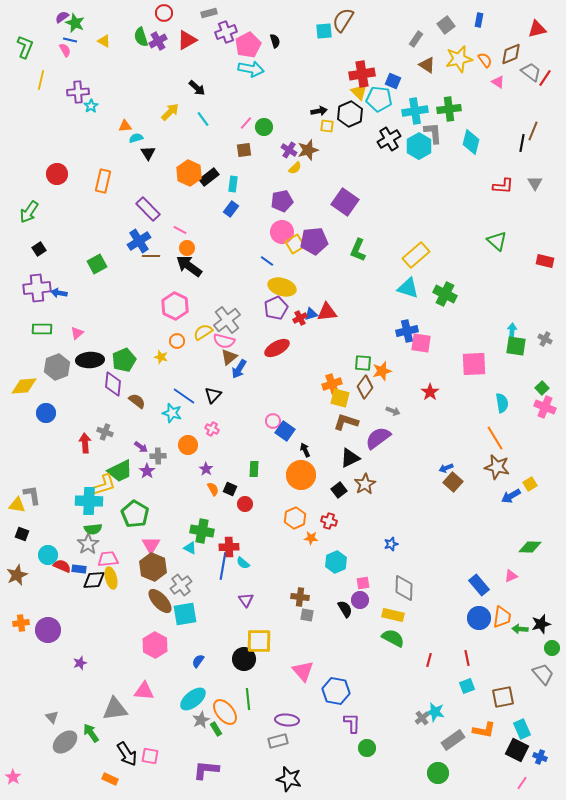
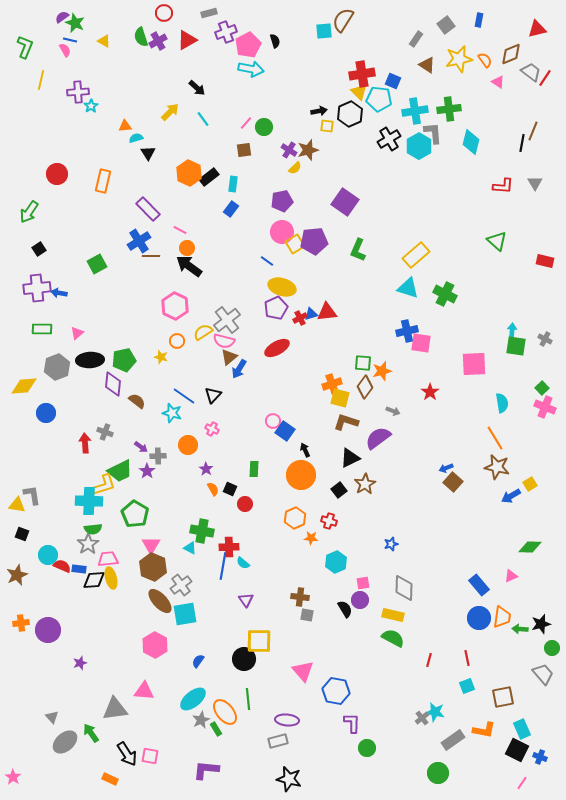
green pentagon at (124, 360): rotated 10 degrees clockwise
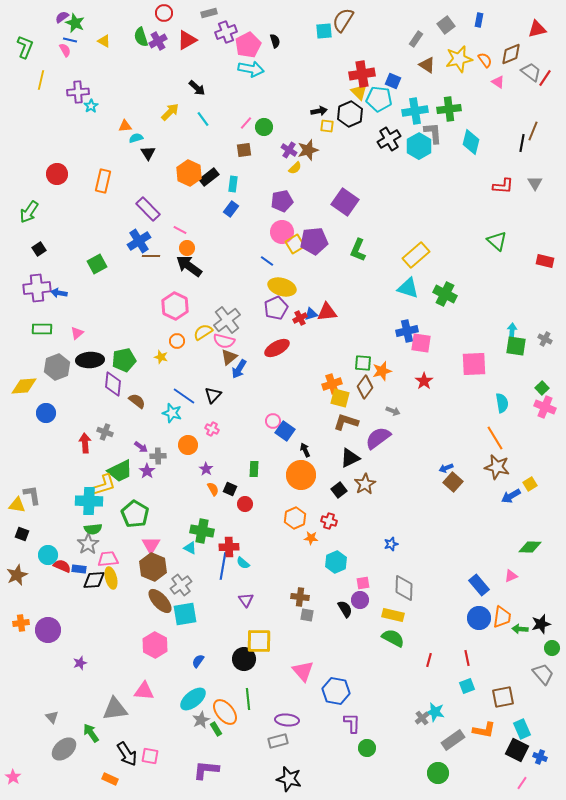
red star at (430, 392): moved 6 px left, 11 px up
gray ellipse at (65, 742): moved 1 px left, 7 px down
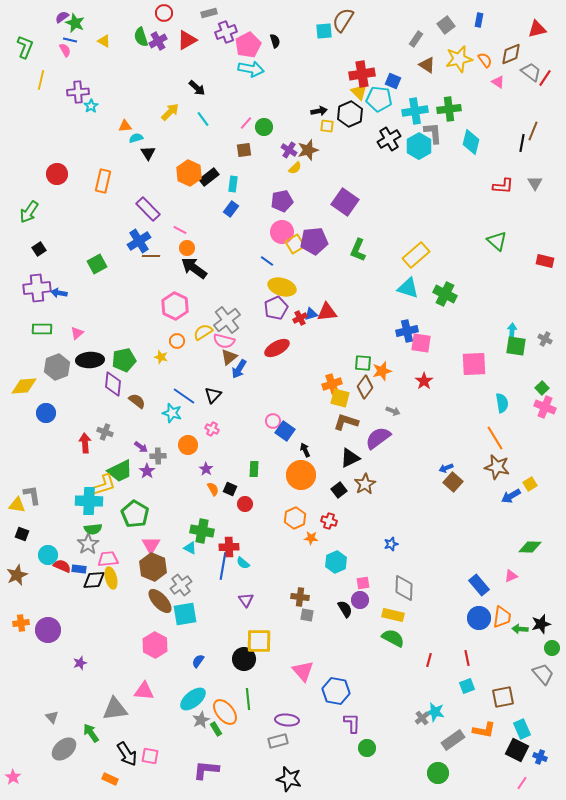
black arrow at (189, 266): moved 5 px right, 2 px down
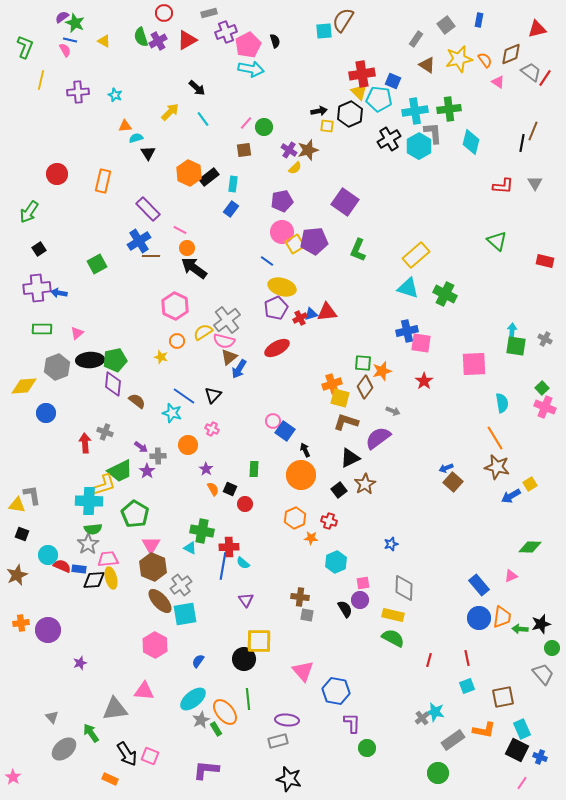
cyan star at (91, 106): moved 24 px right, 11 px up; rotated 16 degrees counterclockwise
green pentagon at (124, 360): moved 9 px left
pink square at (150, 756): rotated 12 degrees clockwise
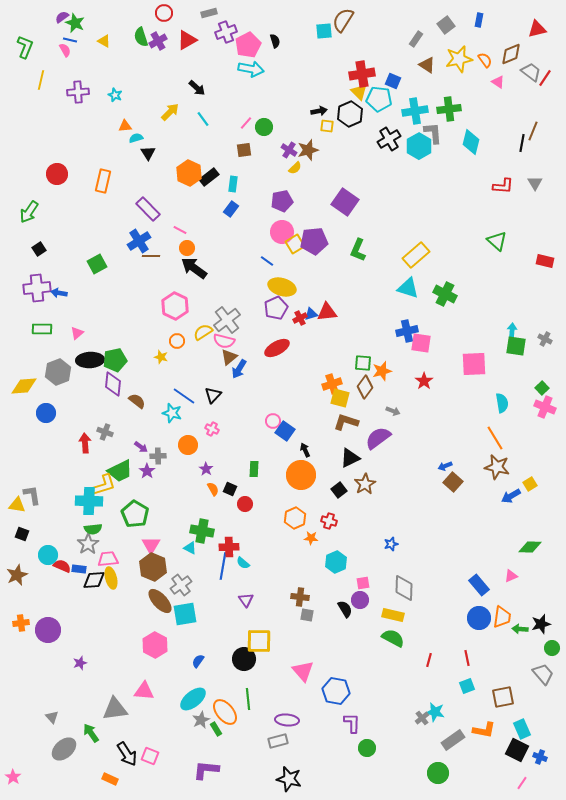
gray hexagon at (57, 367): moved 1 px right, 5 px down
blue arrow at (446, 468): moved 1 px left, 2 px up
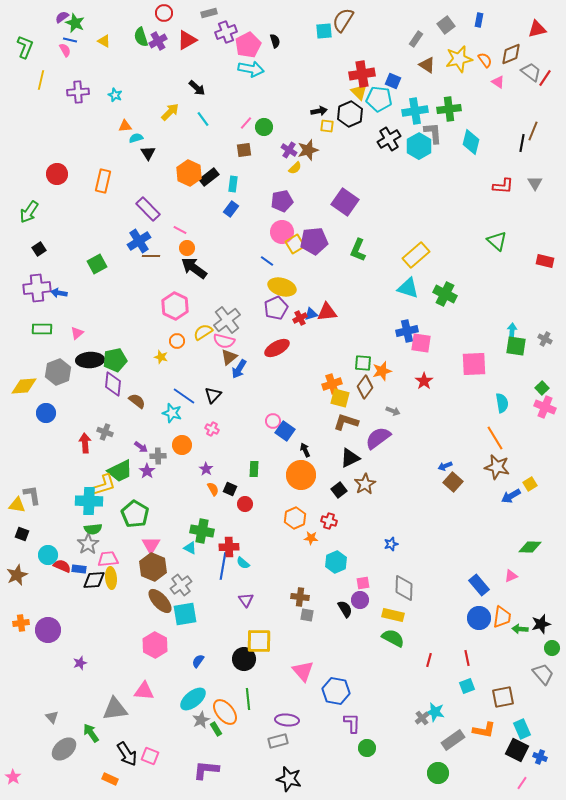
orange circle at (188, 445): moved 6 px left
yellow ellipse at (111, 578): rotated 10 degrees clockwise
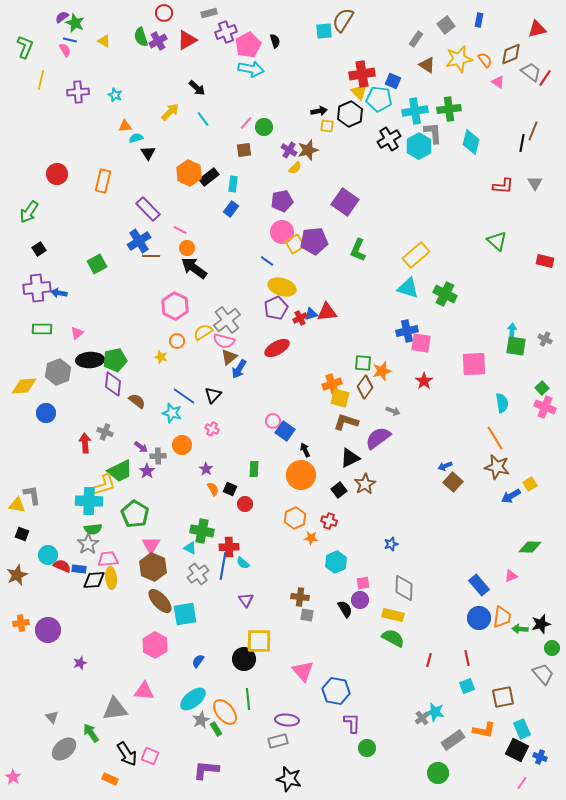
gray cross at (181, 585): moved 17 px right, 11 px up
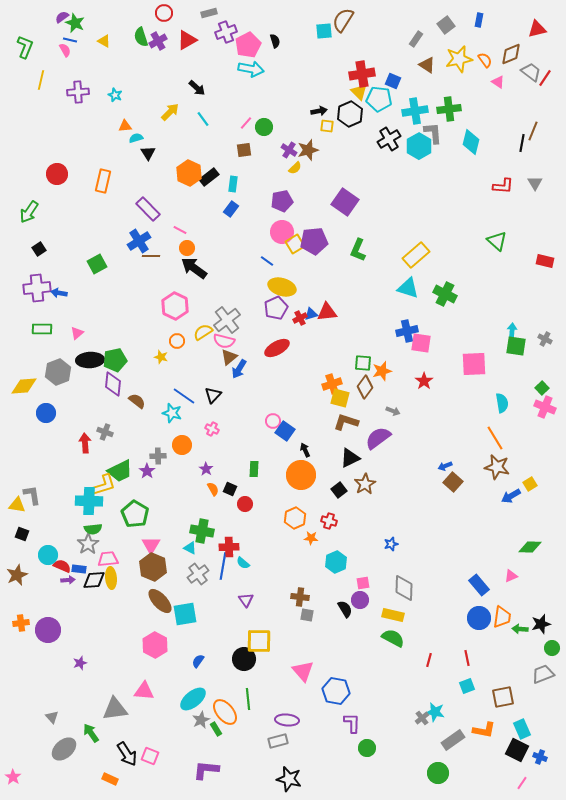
purple arrow at (141, 447): moved 73 px left, 133 px down; rotated 40 degrees counterclockwise
gray trapezoid at (543, 674): rotated 70 degrees counterclockwise
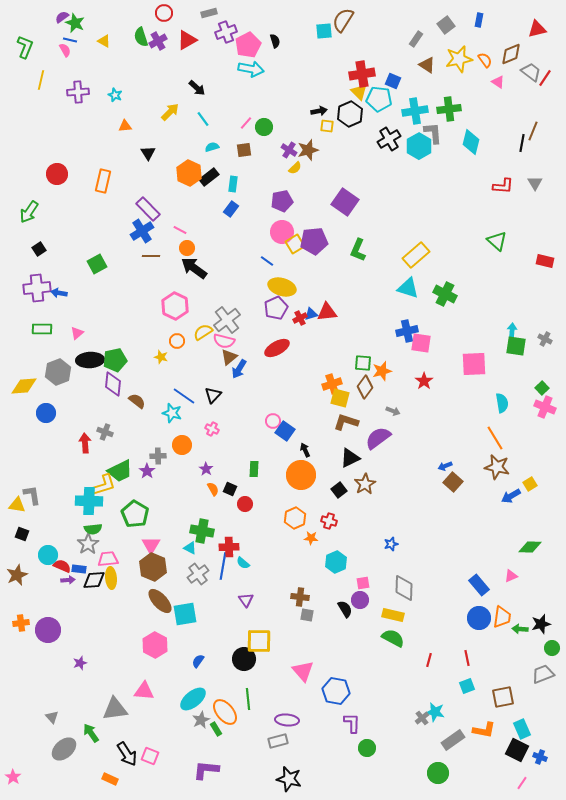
cyan semicircle at (136, 138): moved 76 px right, 9 px down
blue cross at (139, 241): moved 3 px right, 10 px up
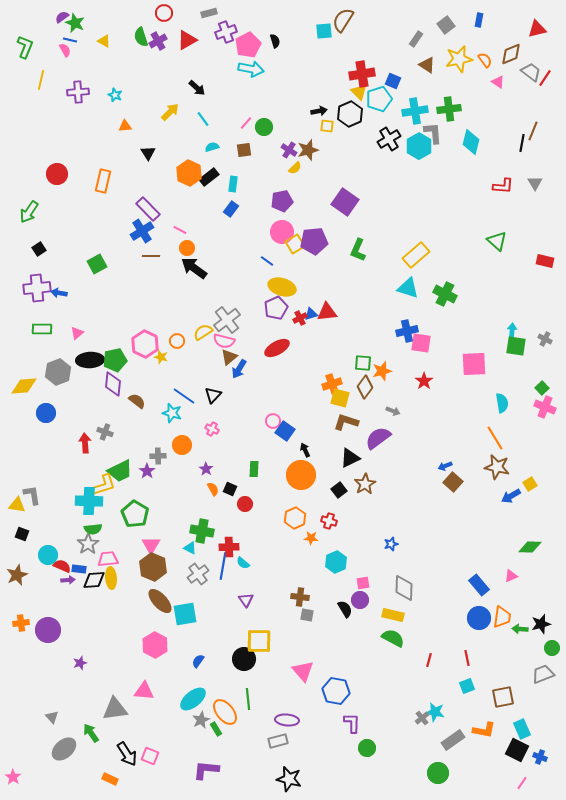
cyan pentagon at (379, 99): rotated 25 degrees counterclockwise
pink hexagon at (175, 306): moved 30 px left, 38 px down
